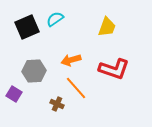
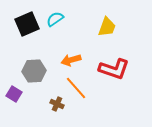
black square: moved 3 px up
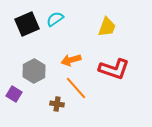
gray hexagon: rotated 25 degrees counterclockwise
brown cross: rotated 16 degrees counterclockwise
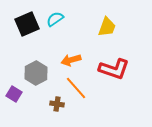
gray hexagon: moved 2 px right, 2 px down
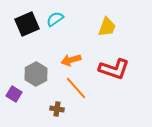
gray hexagon: moved 1 px down
brown cross: moved 5 px down
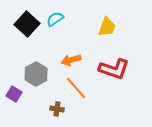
black square: rotated 25 degrees counterclockwise
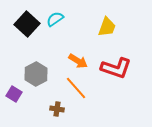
orange arrow: moved 7 px right, 1 px down; rotated 132 degrees counterclockwise
red L-shape: moved 2 px right, 1 px up
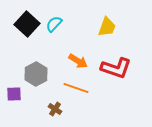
cyan semicircle: moved 1 px left, 5 px down; rotated 12 degrees counterclockwise
orange line: rotated 30 degrees counterclockwise
purple square: rotated 35 degrees counterclockwise
brown cross: moved 2 px left; rotated 24 degrees clockwise
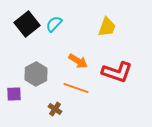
black square: rotated 10 degrees clockwise
red L-shape: moved 1 px right, 4 px down
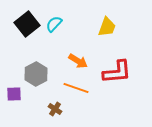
red L-shape: rotated 24 degrees counterclockwise
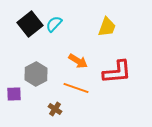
black square: moved 3 px right
